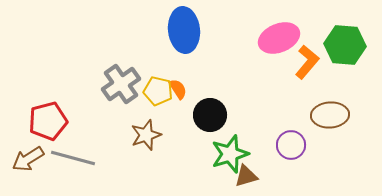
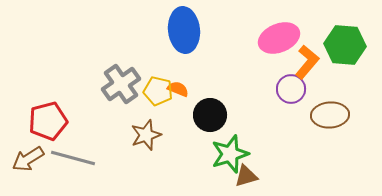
orange semicircle: rotated 35 degrees counterclockwise
purple circle: moved 56 px up
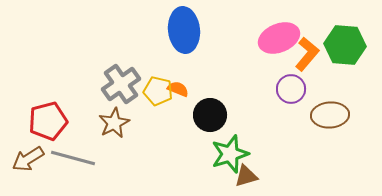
orange L-shape: moved 8 px up
brown star: moved 32 px left, 12 px up; rotated 8 degrees counterclockwise
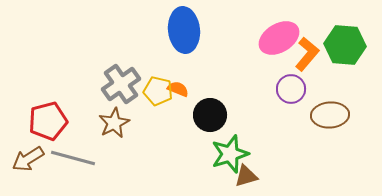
pink ellipse: rotated 9 degrees counterclockwise
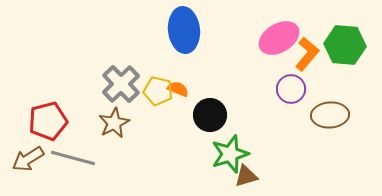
gray cross: rotated 9 degrees counterclockwise
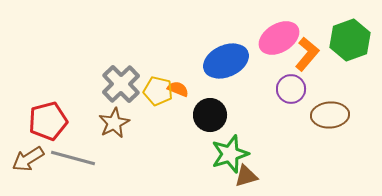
blue ellipse: moved 42 px right, 31 px down; rotated 72 degrees clockwise
green hexagon: moved 5 px right, 5 px up; rotated 24 degrees counterclockwise
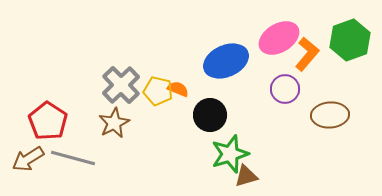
gray cross: moved 1 px down
purple circle: moved 6 px left
red pentagon: rotated 24 degrees counterclockwise
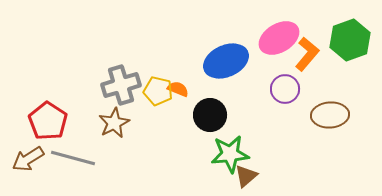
gray cross: rotated 27 degrees clockwise
green star: rotated 12 degrees clockwise
brown triangle: rotated 25 degrees counterclockwise
